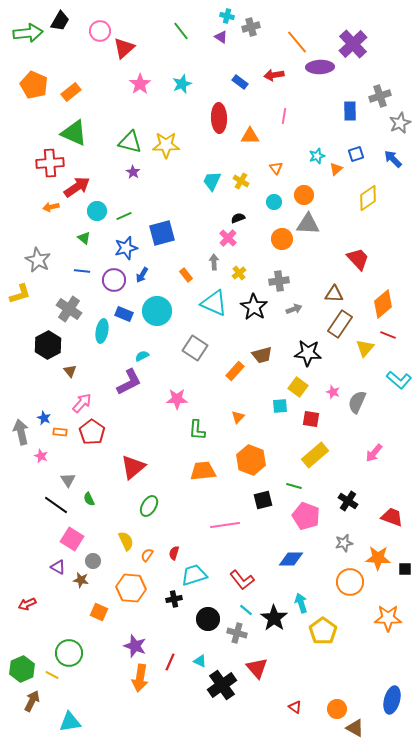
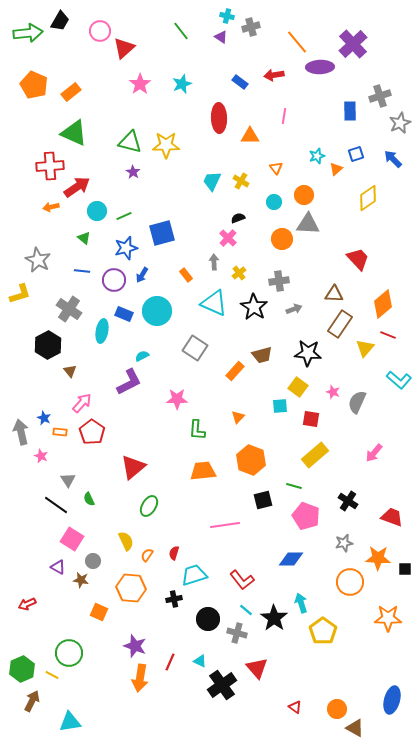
red cross at (50, 163): moved 3 px down
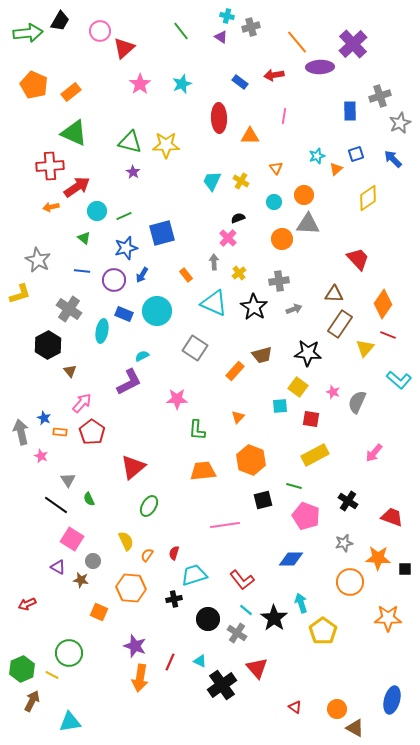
orange diamond at (383, 304): rotated 16 degrees counterclockwise
yellow rectangle at (315, 455): rotated 12 degrees clockwise
gray cross at (237, 633): rotated 18 degrees clockwise
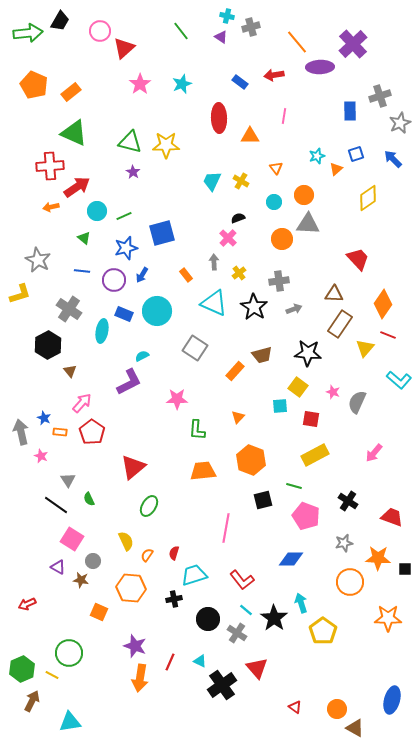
pink line at (225, 525): moved 1 px right, 3 px down; rotated 72 degrees counterclockwise
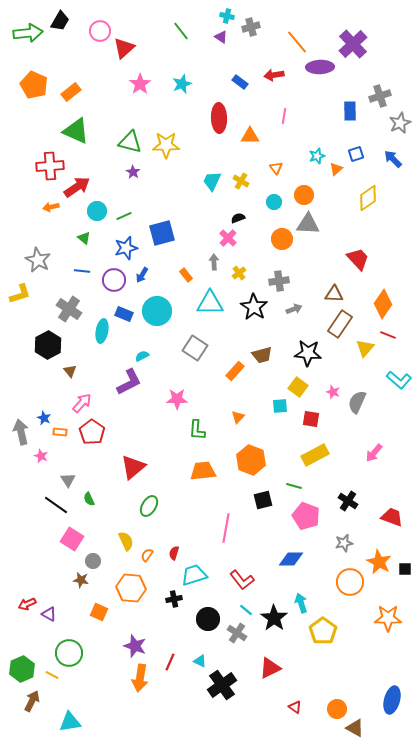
green triangle at (74, 133): moved 2 px right, 2 px up
cyan triangle at (214, 303): moved 4 px left; rotated 24 degrees counterclockwise
orange star at (378, 558): moved 1 px right, 4 px down; rotated 25 degrees clockwise
purple triangle at (58, 567): moved 9 px left, 47 px down
red triangle at (257, 668): moved 13 px right; rotated 45 degrees clockwise
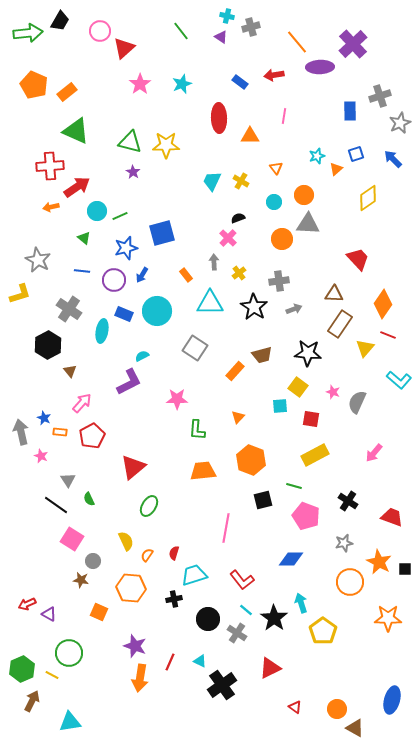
orange rectangle at (71, 92): moved 4 px left
green line at (124, 216): moved 4 px left
red pentagon at (92, 432): moved 4 px down; rotated 10 degrees clockwise
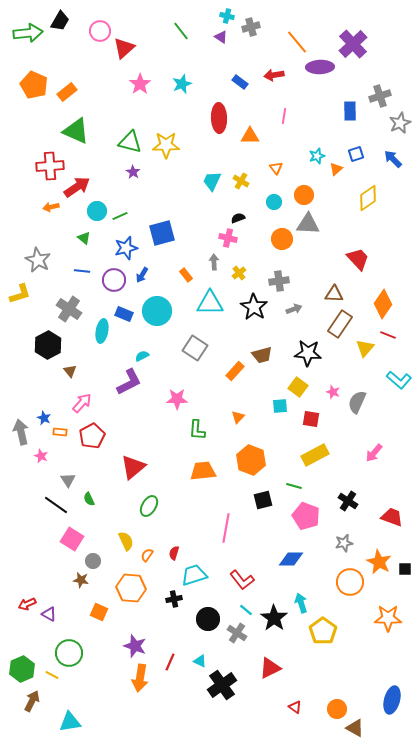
pink cross at (228, 238): rotated 30 degrees counterclockwise
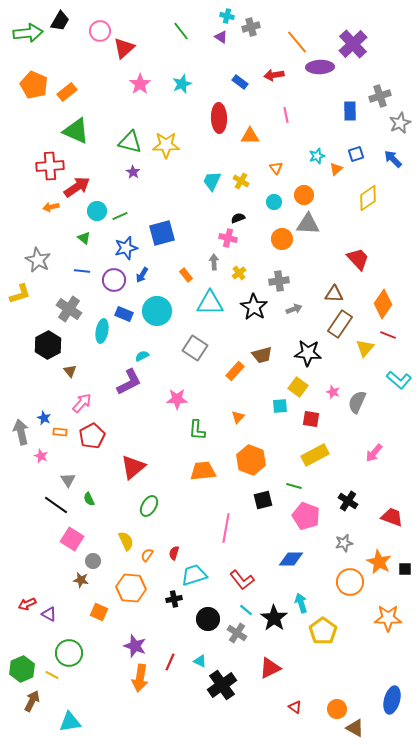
pink line at (284, 116): moved 2 px right, 1 px up; rotated 21 degrees counterclockwise
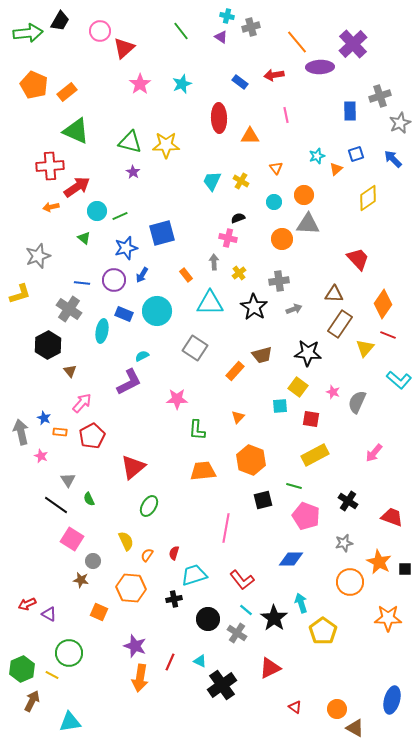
gray star at (38, 260): moved 4 px up; rotated 25 degrees clockwise
blue line at (82, 271): moved 12 px down
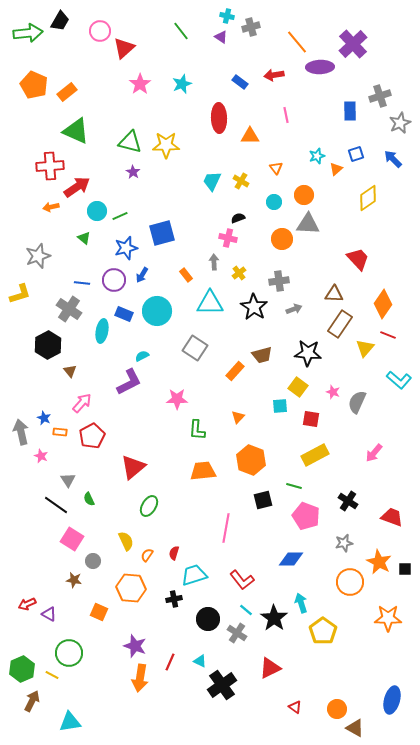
brown star at (81, 580): moved 7 px left
